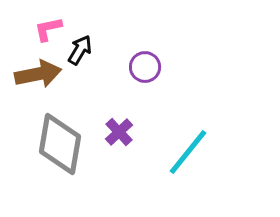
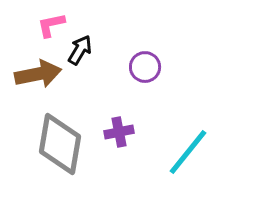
pink L-shape: moved 3 px right, 4 px up
purple cross: rotated 32 degrees clockwise
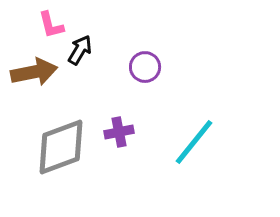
pink L-shape: rotated 92 degrees counterclockwise
brown arrow: moved 4 px left, 2 px up
gray diamond: moved 1 px right, 3 px down; rotated 60 degrees clockwise
cyan line: moved 6 px right, 10 px up
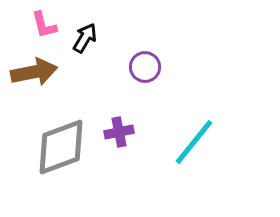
pink L-shape: moved 7 px left
black arrow: moved 5 px right, 12 px up
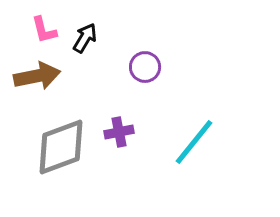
pink L-shape: moved 5 px down
brown arrow: moved 3 px right, 4 px down
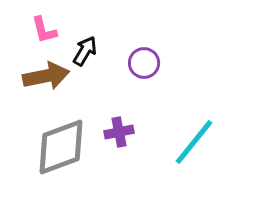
black arrow: moved 13 px down
purple circle: moved 1 px left, 4 px up
brown arrow: moved 9 px right
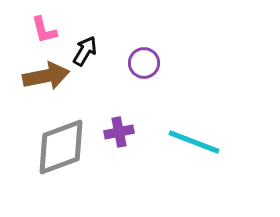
cyan line: rotated 72 degrees clockwise
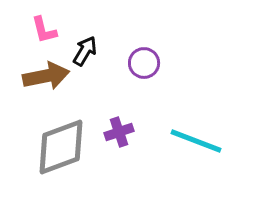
purple cross: rotated 8 degrees counterclockwise
cyan line: moved 2 px right, 1 px up
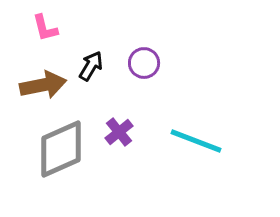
pink L-shape: moved 1 px right, 2 px up
black arrow: moved 6 px right, 15 px down
brown arrow: moved 3 px left, 9 px down
purple cross: rotated 20 degrees counterclockwise
gray diamond: moved 2 px down; rotated 4 degrees counterclockwise
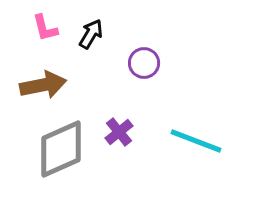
black arrow: moved 32 px up
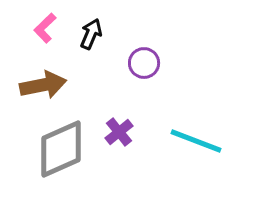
pink L-shape: rotated 60 degrees clockwise
black arrow: rotated 8 degrees counterclockwise
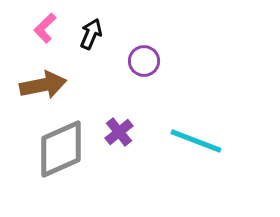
purple circle: moved 2 px up
